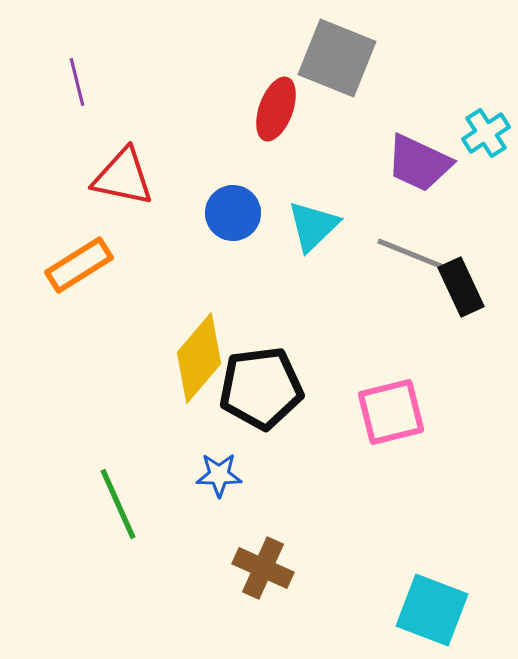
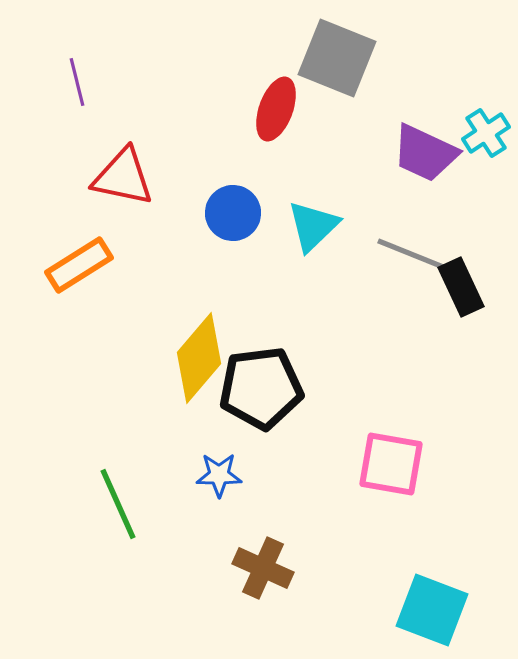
purple trapezoid: moved 6 px right, 10 px up
pink square: moved 52 px down; rotated 24 degrees clockwise
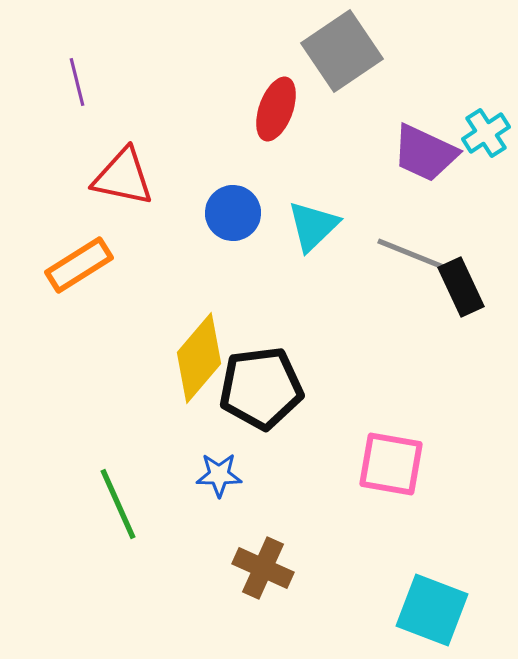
gray square: moved 5 px right, 7 px up; rotated 34 degrees clockwise
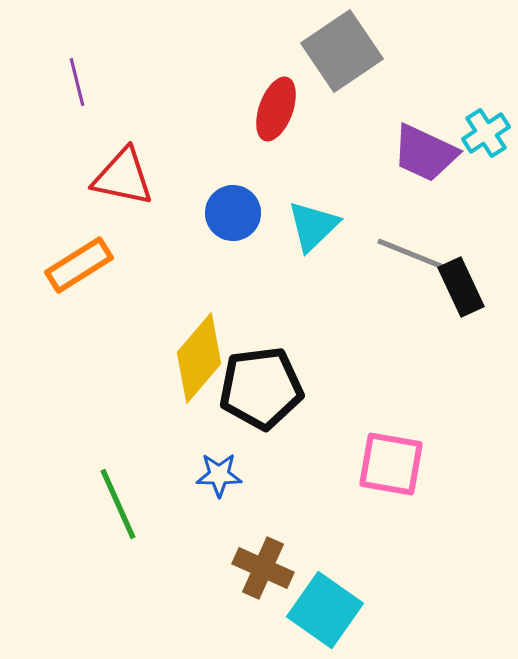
cyan square: moved 107 px left; rotated 14 degrees clockwise
